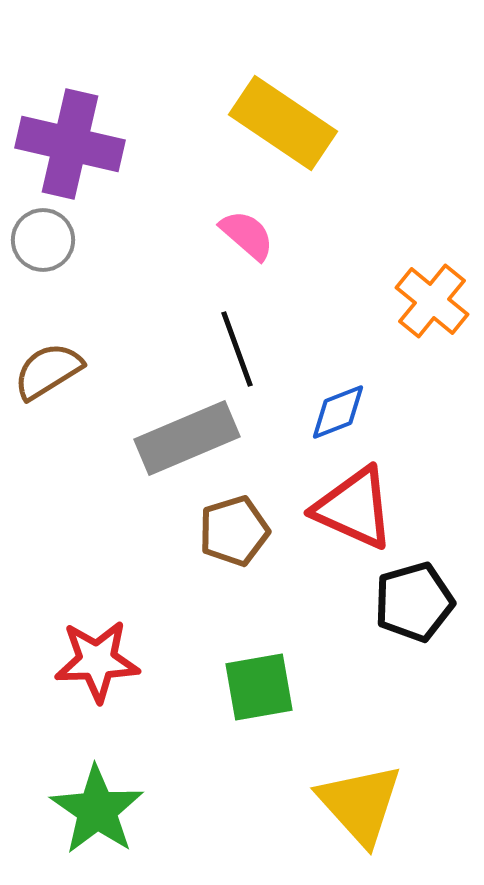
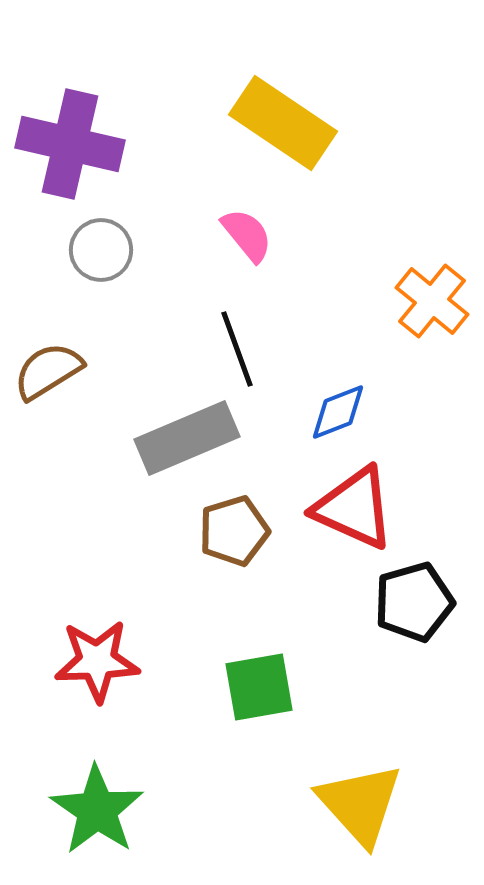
pink semicircle: rotated 10 degrees clockwise
gray circle: moved 58 px right, 10 px down
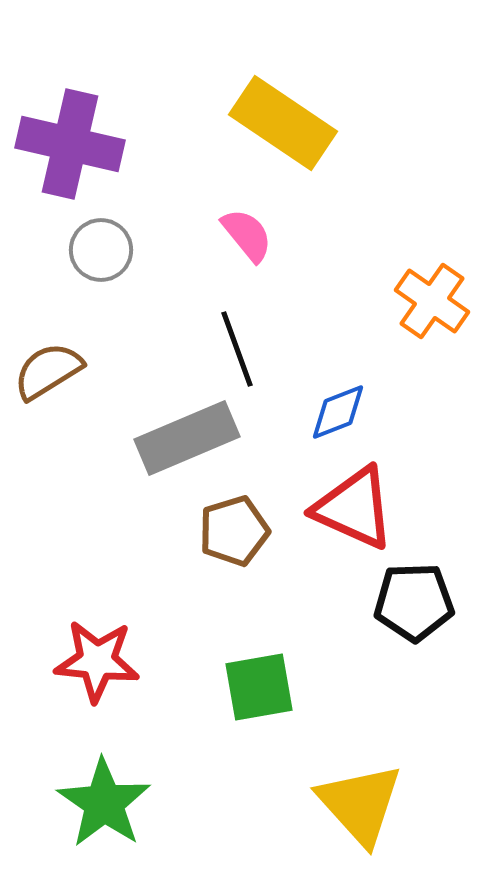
orange cross: rotated 4 degrees counterclockwise
black pentagon: rotated 14 degrees clockwise
red star: rotated 8 degrees clockwise
green star: moved 7 px right, 7 px up
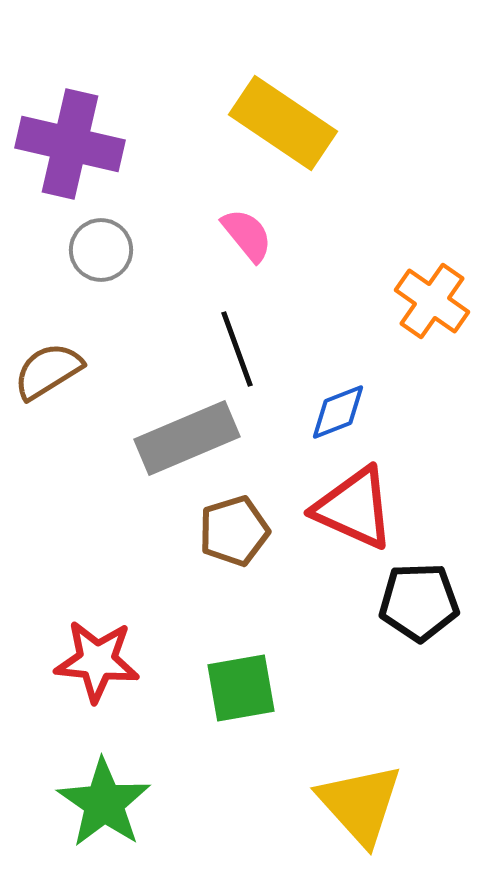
black pentagon: moved 5 px right
green square: moved 18 px left, 1 px down
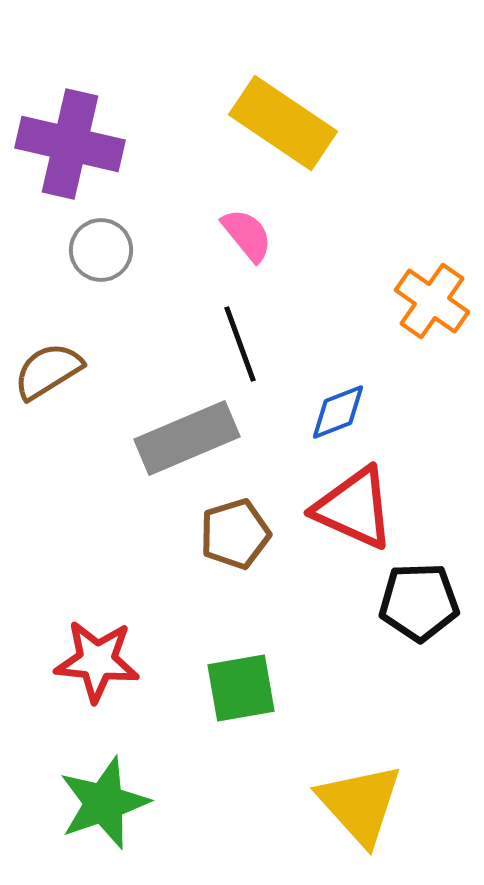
black line: moved 3 px right, 5 px up
brown pentagon: moved 1 px right, 3 px down
green star: rotated 18 degrees clockwise
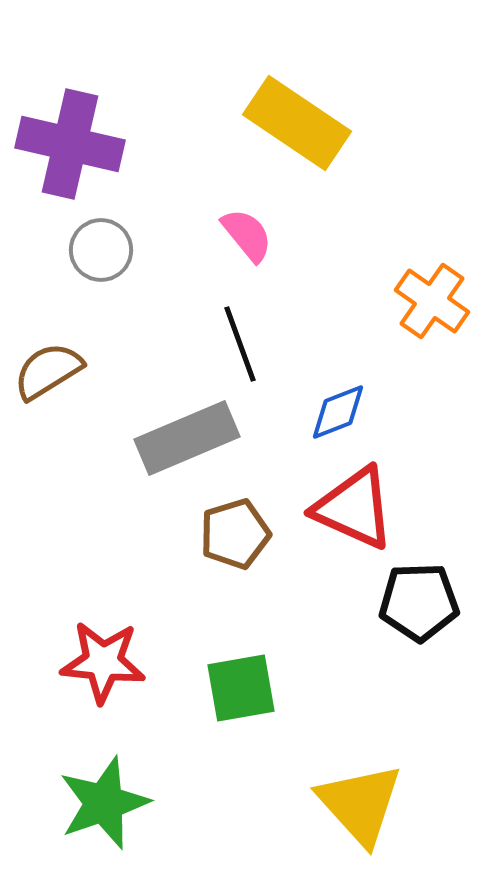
yellow rectangle: moved 14 px right
red star: moved 6 px right, 1 px down
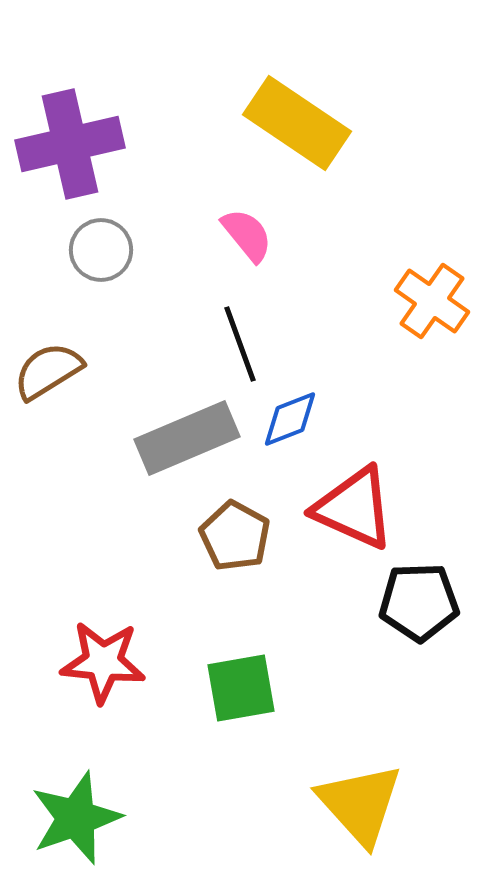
purple cross: rotated 26 degrees counterclockwise
blue diamond: moved 48 px left, 7 px down
brown pentagon: moved 2 px down; rotated 26 degrees counterclockwise
green star: moved 28 px left, 15 px down
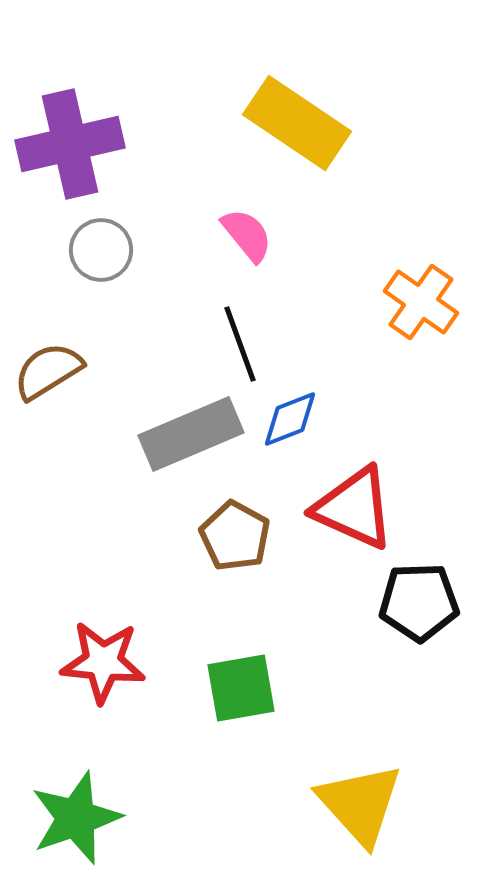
orange cross: moved 11 px left, 1 px down
gray rectangle: moved 4 px right, 4 px up
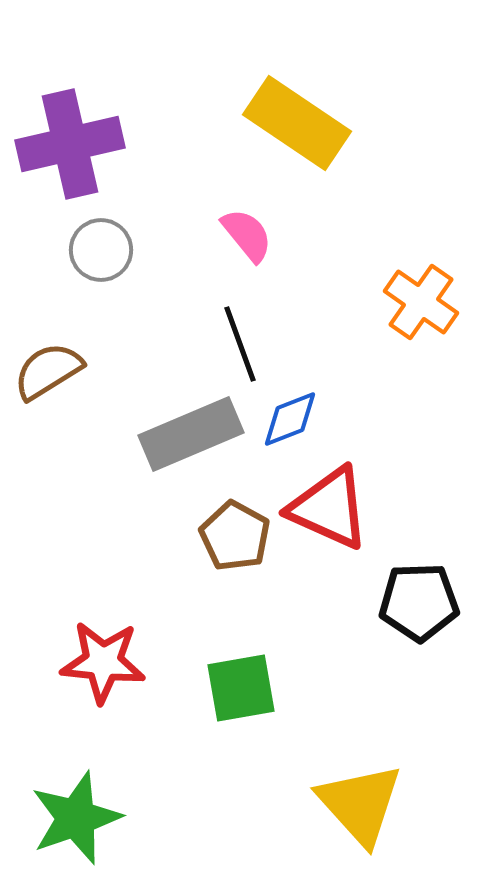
red triangle: moved 25 px left
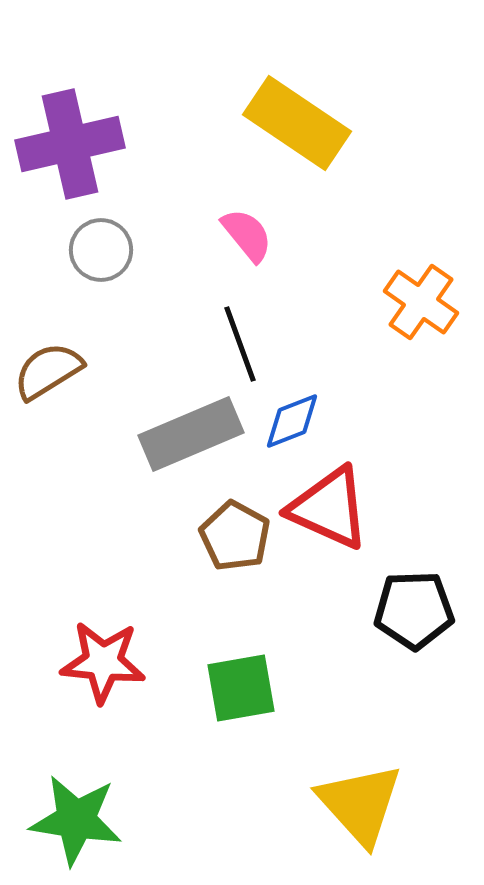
blue diamond: moved 2 px right, 2 px down
black pentagon: moved 5 px left, 8 px down
green star: moved 2 px down; rotated 28 degrees clockwise
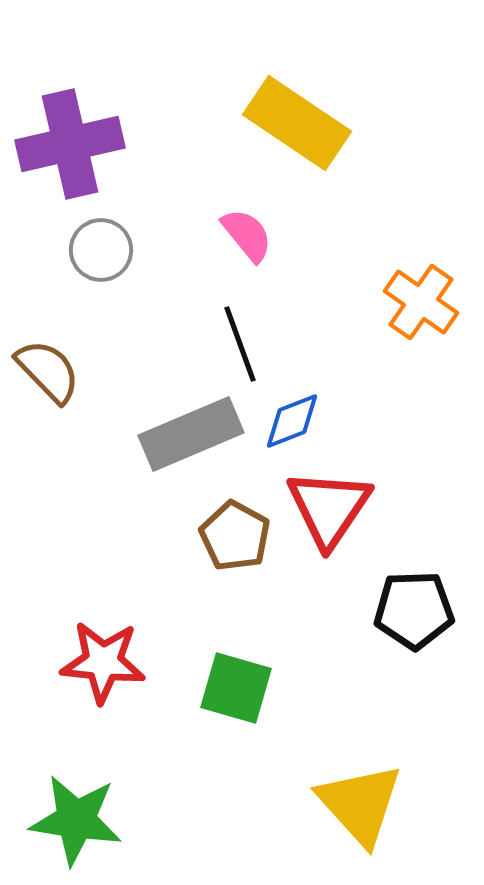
brown semicircle: rotated 78 degrees clockwise
red triangle: rotated 40 degrees clockwise
green square: moved 5 px left; rotated 26 degrees clockwise
